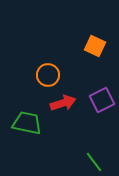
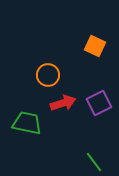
purple square: moved 3 px left, 3 px down
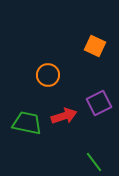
red arrow: moved 1 px right, 13 px down
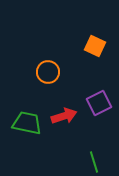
orange circle: moved 3 px up
green line: rotated 20 degrees clockwise
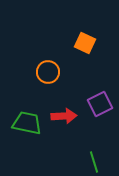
orange square: moved 10 px left, 3 px up
purple square: moved 1 px right, 1 px down
red arrow: rotated 15 degrees clockwise
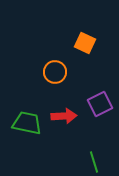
orange circle: moved 7 px right
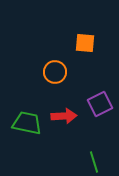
orange square: rotated 20 degrees counterclockwise
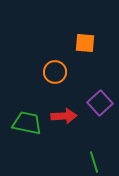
purple square: moved 1 px up; rotated 15 degrees counterclockwise
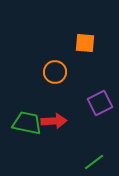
purple square: rotated 15 degrees clockwise
red arrow: moved 10 px left, 5 px down
green line: rotated 70 degrees clockwise
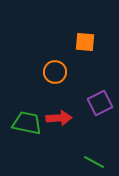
orange square: moved 1 px up
red arrow: moved 5 px right, 3 px up
green line: rotated 65 degrees clockwise
